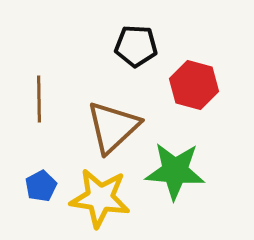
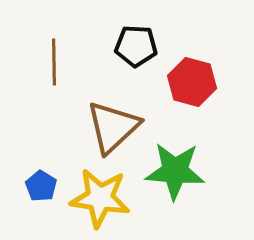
red hexagon: moved 2 px left, 3 px up
brown line: moved 15 px right, 37 px up
blue pentagon: rotated 12 degrees counterclockwise
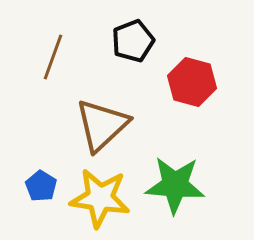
black pentagon: moved 3 px left, 5 px up; rotated 24 degrees counterclockwise
brown line: moved 1 px left, 5 px up; rotated 21 degrees clockwise
brown triangle: moved 11 px left, 2 px up
green star: moved 14 px down
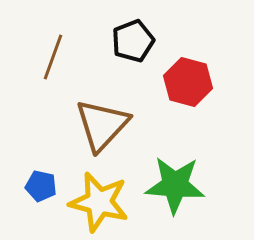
red hexagon: moved 4 px left
brown triangle: rotated 4 degrees counterclockwise
blue pentagon: rotated 20 degrees counterclockwise
yellow star: moved 1 px left, 4 px down; rotated 6 degrees clockwise
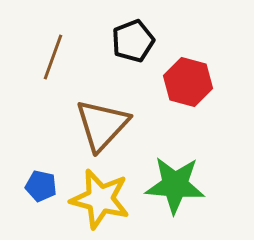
yellow star: moved 1 px right, 3 px up
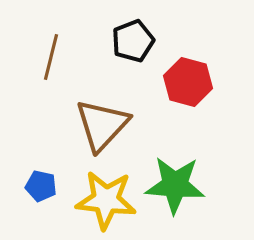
brown line: moved 2 px left; rotated 6 degrees counterclockwise
yellow star: moved 6 px right, 1 px down; rotated 8 degrees counterclockwise
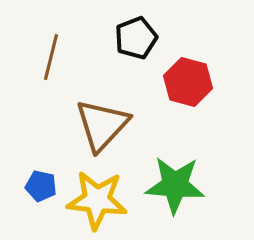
black pentagon: moved 3 px right, 3 px up
yellow star: moved 9 px left
